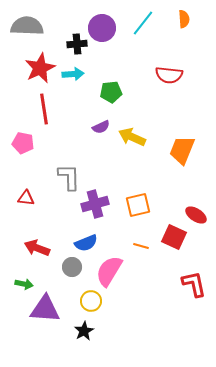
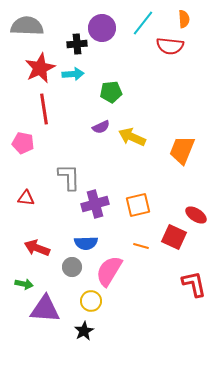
red semicircle: moved 1 px right, 29 px up
blue semicircle: rotated 20 degrees clockwise
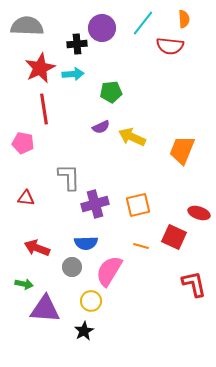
red ellipse: moved 3 px right, 2 px up; rotated 15 degrees counterclockwise
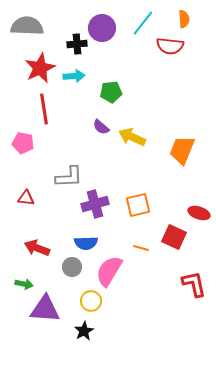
cyan arrow: moved 1 px right, 2 px down
purple semicircle: rotated 66 degrees clockwise
gray L-shape: rotated 88 degrees clockwise
orange line: moved 2 px down
